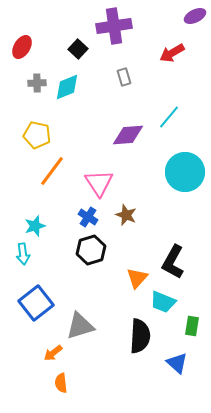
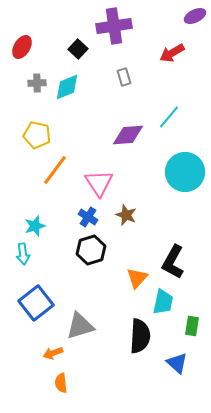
orange line: moved 3 px right, 1 px up
cyan trapezoid: rotated 100 degrees counterclockwise
orange arrow: rotated 18 degrees clockwise
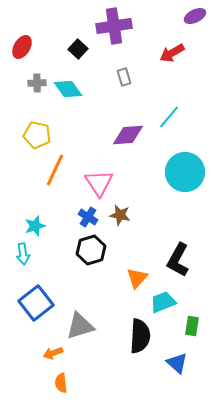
cyan diamond: moved 1 px right, 2 px down; rotated 76 degrees clockwise
orange line: rotated 12 degrees counterclockwise
brown star: moved 6 px left; rotated 10 degrees counterclockwise
black L-shape: moved 5 px right, 2 px up
cyan trapezoid: rotated 124 degrees counterclockwise
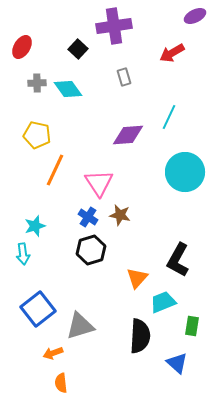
cyan line: rotated 15 degrees counterclockwise
blue square: moved 2 px right, 6 px down
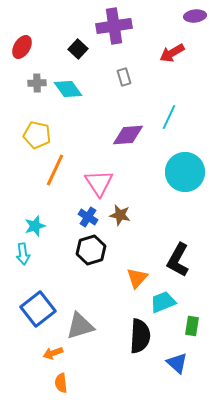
purple ellipse: rotated 20 degrees clockwise
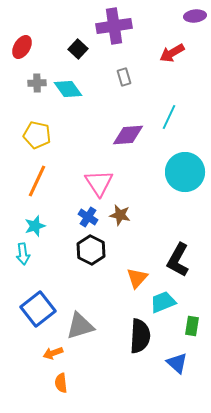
orange line: moved 18 px left, 11 px down
black hexagon: rotated 16 degrees counterclockwise
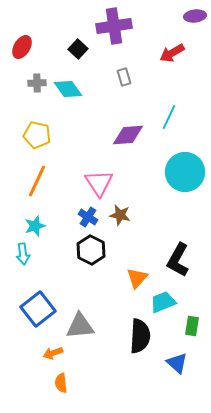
gray triangle: rotated 12 degrees clockwise
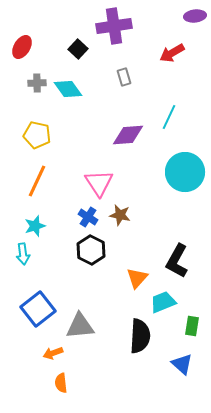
black L-shape: moved 1 px left, 1 px down
blue triangle: moved 5 px right, 1 px down
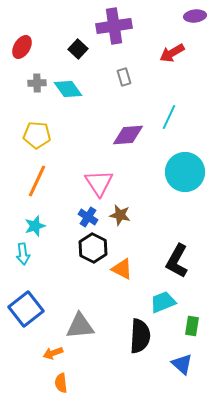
yellow pentagon: rotated 8 degrees counterclockwise
black hexagon: moved 2 px right, 2 px up
orange triangle: moved 15 px left, 9 px up; rotated 45 degrees counterclockwise
blue square: moved 12 px left
